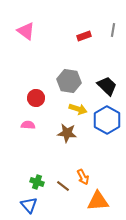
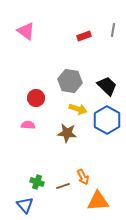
gray hexagon: moved 1 px right
brown line: rotated 56 degrees counterclockwise
blue triangle: moved 4 px left
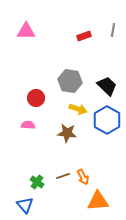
pink triangle: rotated 36 degrees counterclockwise
green cross: rotated 16 degrees clockwise
brown line: moved 10 px up
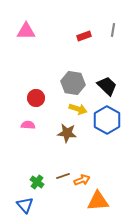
gray hexagon: moved 3 px right, 2 px down
orange arrow: moved 1 px left, 3 px down; rotated 84 degrees counterclockwise
